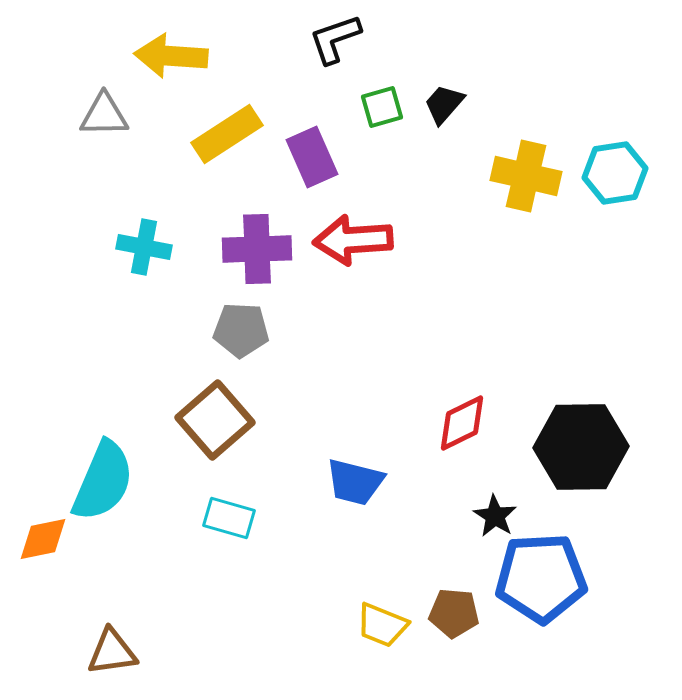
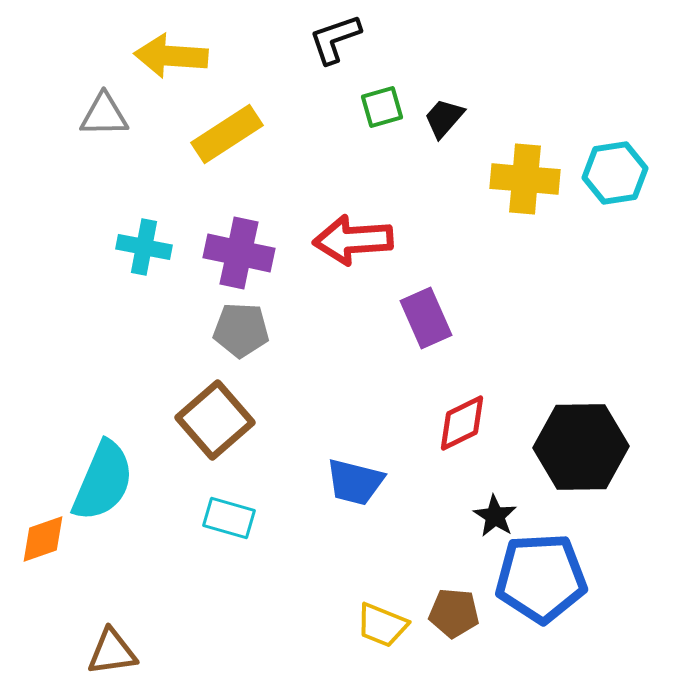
black trapezoid: moved 14 px down
purple rectangle: moved 114 px right, 161 px down
yellow cross: moved 1 px left, 3 px down; rotated 8 degrees counterclockwise
purple cross: moved 18 px left, 4 px down; rotated 14 degrees clockwise
orange diamond: rotated 8 degrees counterclockwise
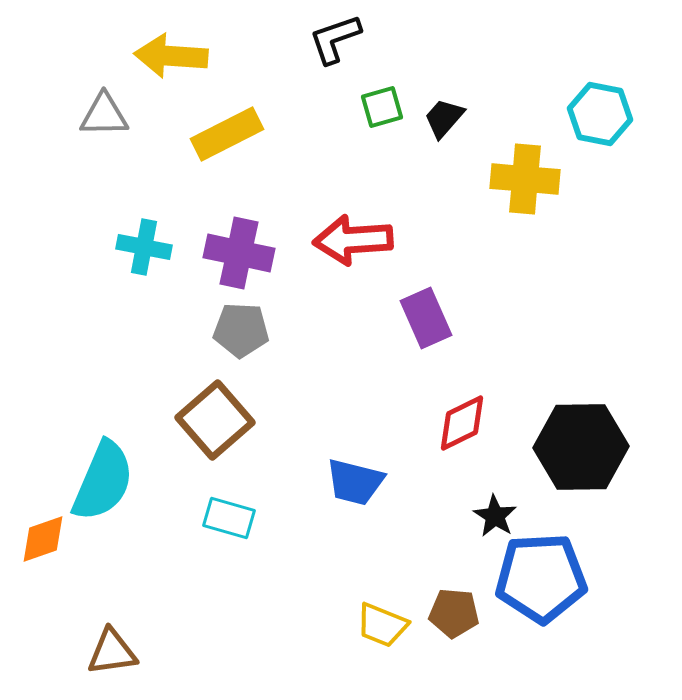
yellow rectangle: rotated 6 degrees clockwise
cyan hexagon: moved 15 px left, 59 px up; rotated 20 degrees clockwise
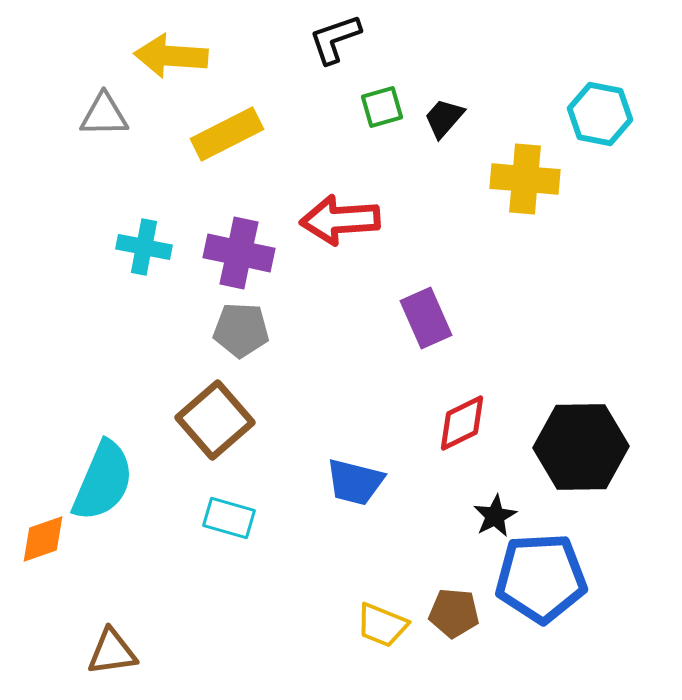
red arrow: moved 13 px left, 20 px up
black star: rotated 12 degrees clockwise
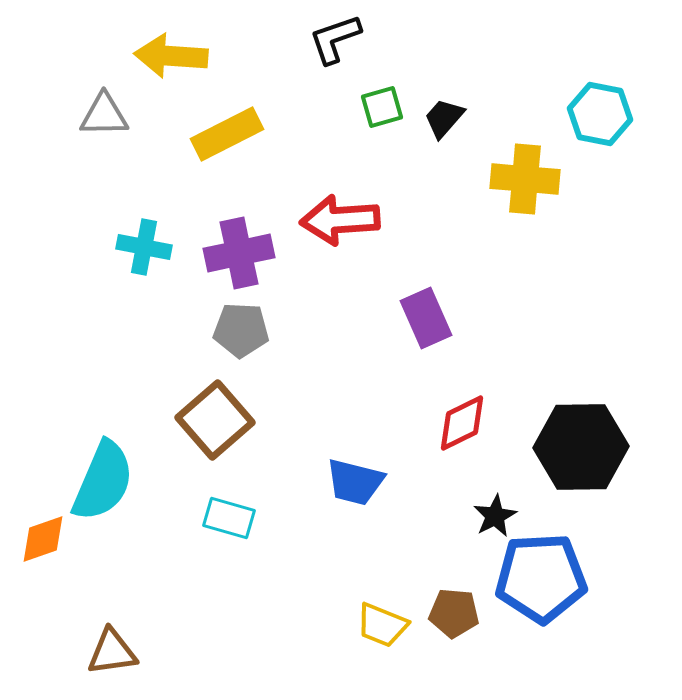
purple cross: rotated 24 degrees counterclockwise
